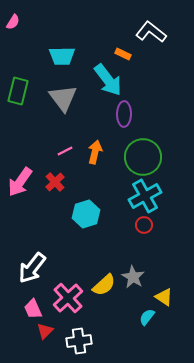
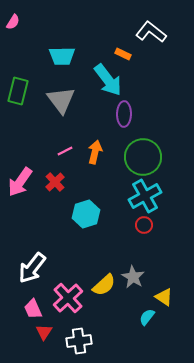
gray triangle: moved 2 px left, 2 px down
red triangle: moved 1 px left, 1 px down; rotated 12 degrees counterclockwise
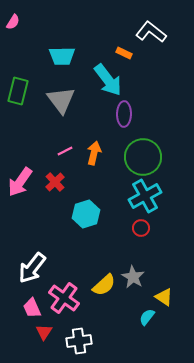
orange rectangle: moved 1 px right, 1 px up
orange arrow: moved 1 px left, 1 px down
red circle: moved 3 px left, 3 px down
pink cross: moved 4 px left; rotated 12 degrees counterclockwise
pink trapezoid: moved 1 px left, 1 px up
